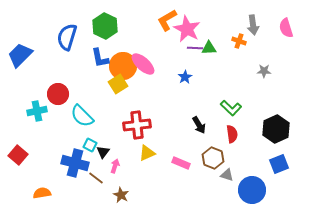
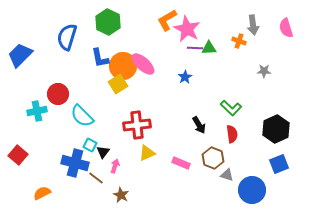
green hexagon: moved 3 px right, 4 px up
orange semicircle: rotated 18 degrees counterclockwise
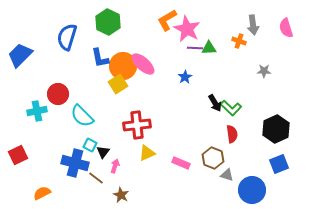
black arrow: moved 16 px right, 22 px up
red square: rotated 24 degrees clockwise
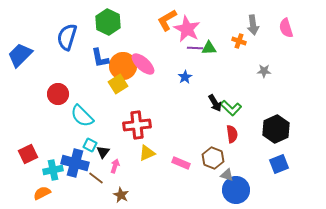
cyan cross: moved 16 px right, 59 px down
red square: moved 10 px right, 1 px up
blue circle: moved 16 px left
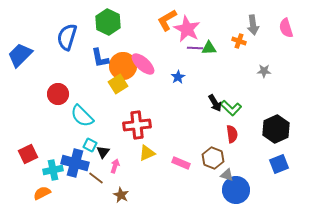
blue star: moved 7 px left
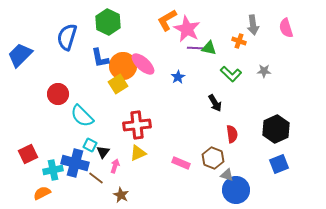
green triangle: rotated 14 degrees clockwise
green L-shape: moved 34 px up
yellow triangle: moved 9 px left
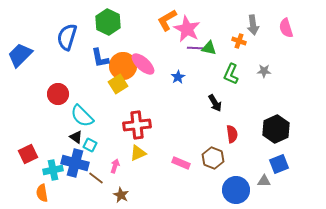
green L-shape: rotated 70 degrees clockwise
black triangle: moved 27 px left, 15 px up; rotated 32 degrees counterclockwise
gray triangle: moved 37 px right, 6 px down; rotated 16 degrees counterclockwise
orange semicircle: rotated 72 degrees counterclockwise
